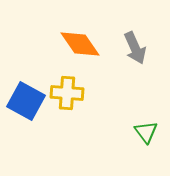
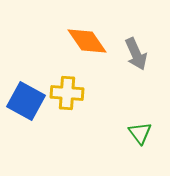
orange diamond: moved 7 px right, 3 px up
gray arrow: moved 1 px right, 6 px down
green triangle: moved 6 px left, 1 px down
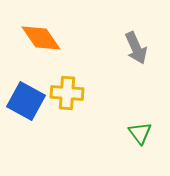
orange diamond: moved 46 px left, 3 px up
gray arrow: moved 6 px up
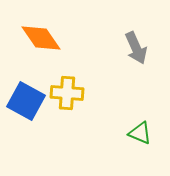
green triangle: rotated 30 degrees counterclockwise
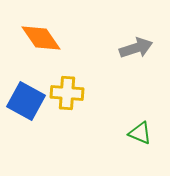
gray arrow: rotated 84 degrees counterclockwise
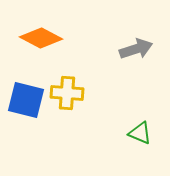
orange diamond: rotated 27 degrees counterclockwise
gray arrow: moved 1 px down
blue square: moved 1 px up; rotated 15 degrees counterclockwise
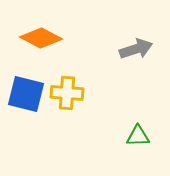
blue square: moved 6 px up
green triangle: moved 2 px left, 3 px down; rotated 25 degrees counterclockwise
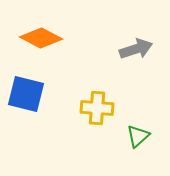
yellow cross: moved 30 px right, 15 px down
green triangle: rotated 40 degrees counterclockwise
